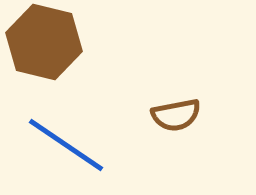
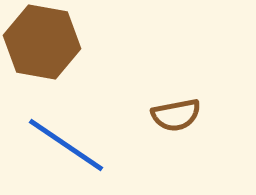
brown hexagon: moved 2 px left; rotated 4 degrees counterclockwise
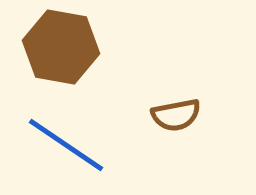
brown hexagon: moved 19 px right, 5 px down
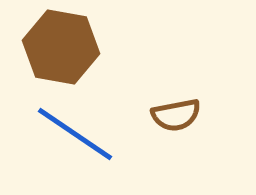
blue line: moved 9 px right, 11 px up
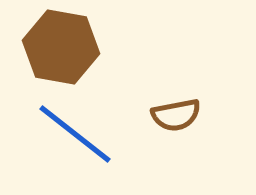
blue line: rotated 4 degrees clockwise
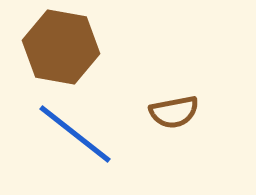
brown semicircle: moved 2 px left, 3 px up
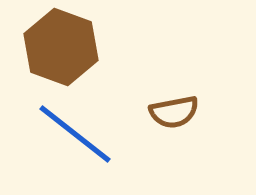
brown hexagon: rotated 10 degrees clockwise
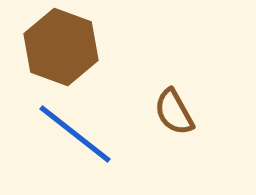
brown semicircle: rotated 72 degrees clockwise
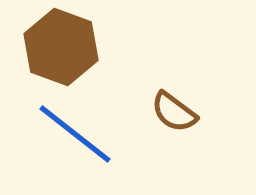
brown semicircle: rotated 24 degrees counterclockwise
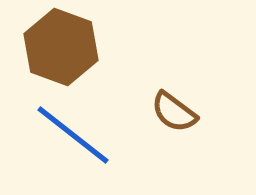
blue line: moved 2 px left, 1 px down
